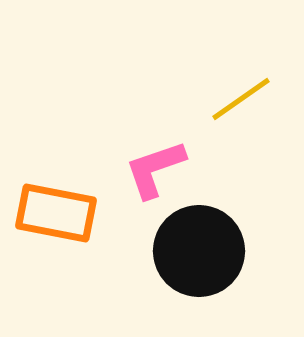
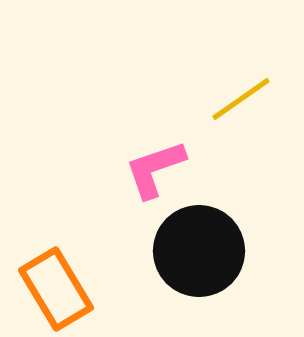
orange rectangle: moved 76 px down; rotated 48 degrees clockwise
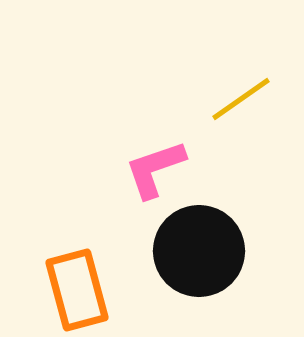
orange rectangle: moved 21 px right, 1 px down; rotated 16 degrees clockwise
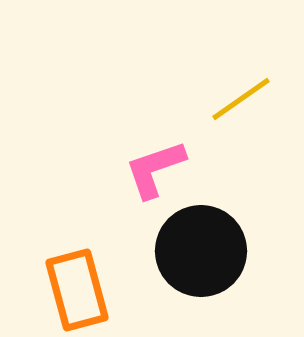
black circle: moved 2 px right
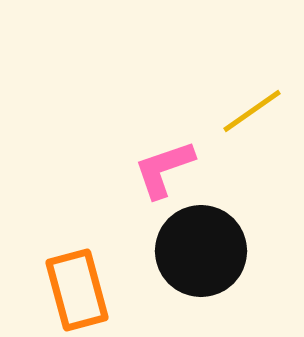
yellow line: moved 11 px right, 12 px down
pink L-shape: moved 9 px right
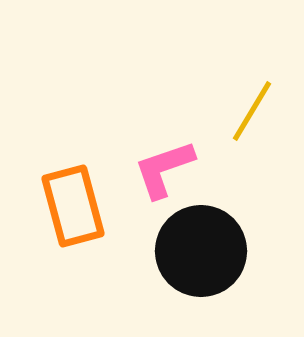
yellow line: rotated 24 degrees counterclockwise
orange rectangle: moved 4 px left, 84 px up
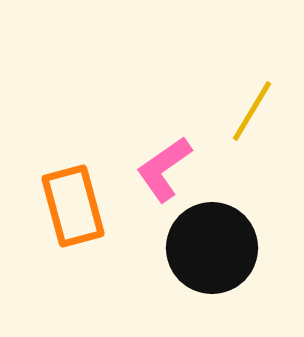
pink L-shape: rotated 16 degrees counterclockwise
black circle: moved 11 px right, 3 px up
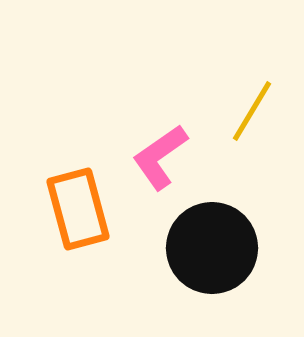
pink L-shape: moved 4 px left, 12 px up
orange rectangle: moved 5 px right, 3 px down
